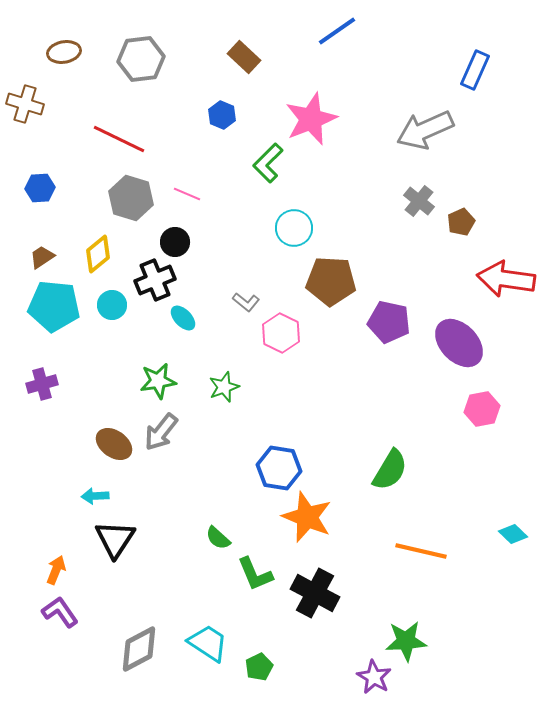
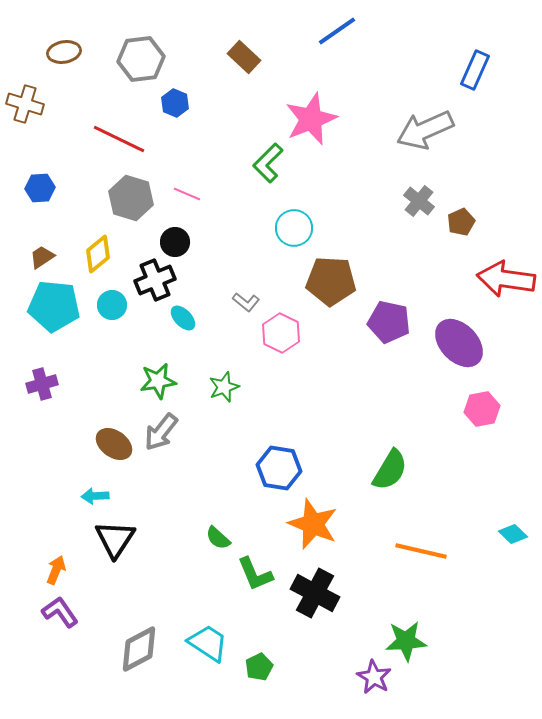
blue hexagon at (222, 115): moved 47 px left, 12 px up
orange star at (307, 517): moved 6 px right, 7 px down
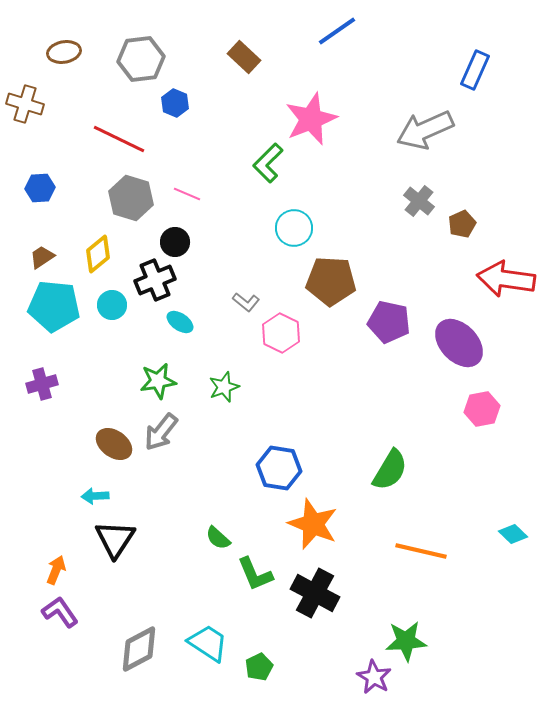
brown pentagon at (461, 222): moved 1 px right, 2 px down
cyan ellipse at (183, 318): moved 3 px left, 4 px down; rotated 12 degrees counterclockwise
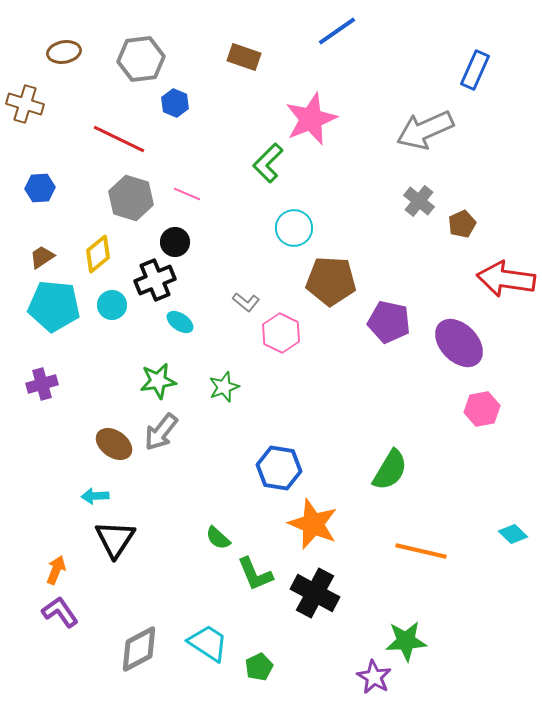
brown rectangle at (244, 57): rotated 24 degrees counterclockwise
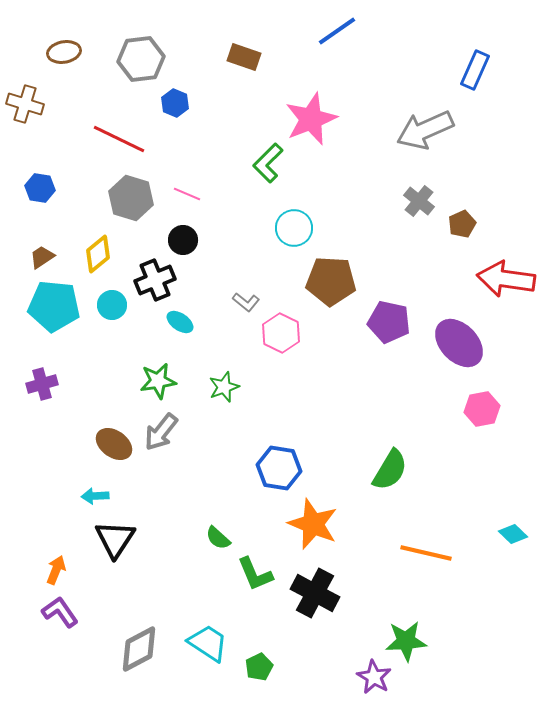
blue hexagon at (40, 188): rotated 12 degrees clockwise
black circle at (175, 242): moved 8 px right, 2 px up
orange line at (421, 551): moved 5 px right, 2 px down
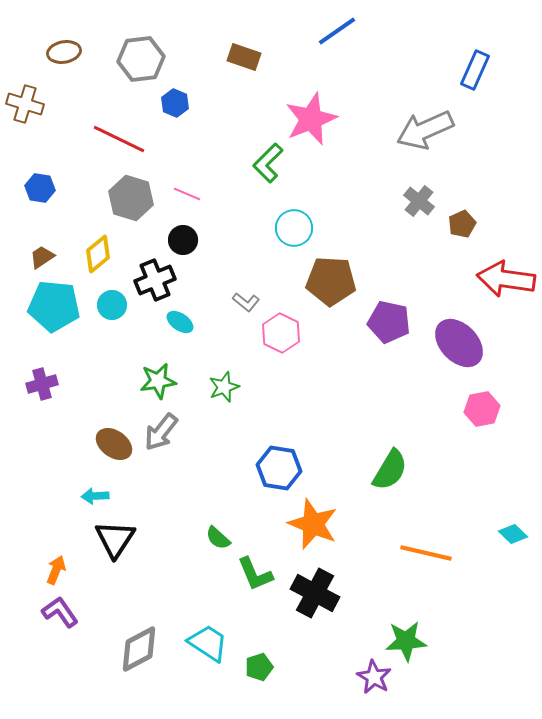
green pentagon at (259, 667): rotated 8 degrees clockwise
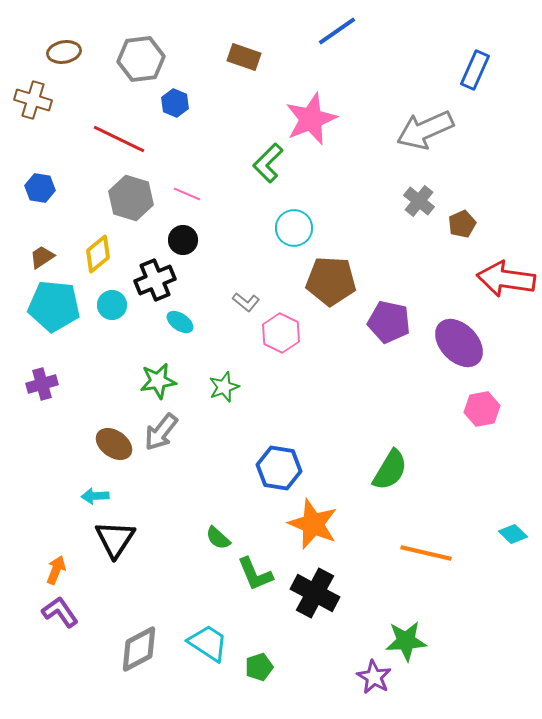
brown cross at (25, 104): moved 8 px right, 4 px up
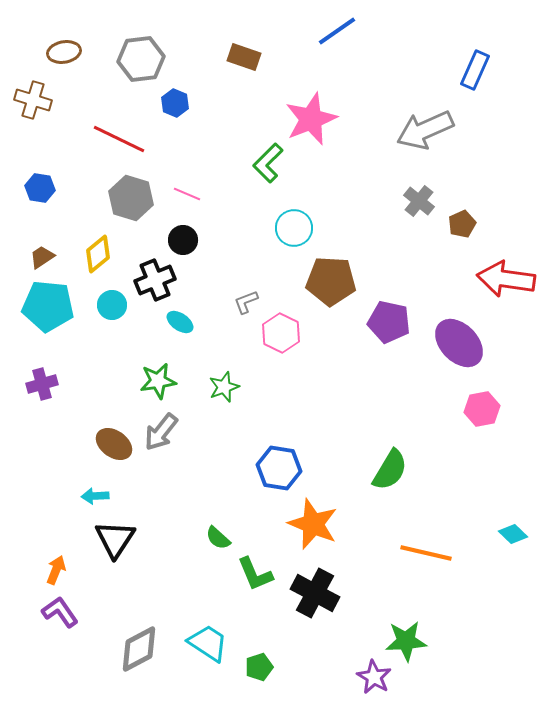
gray L-shape at (246, 302): rotated 120 degrees clockwise
cyan pentagon at (54, 306): moved 6 px left
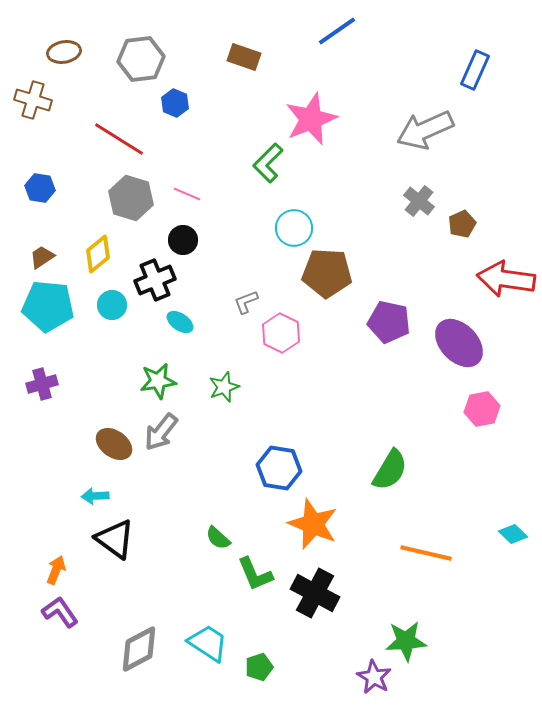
red line at (119, 139): rotated 6 degrees clockwise
brown pentagon at (331, 281): moved 4 px left, 8 px up
black triangle at (115, 539): rotated 27 degrees counterclockwise
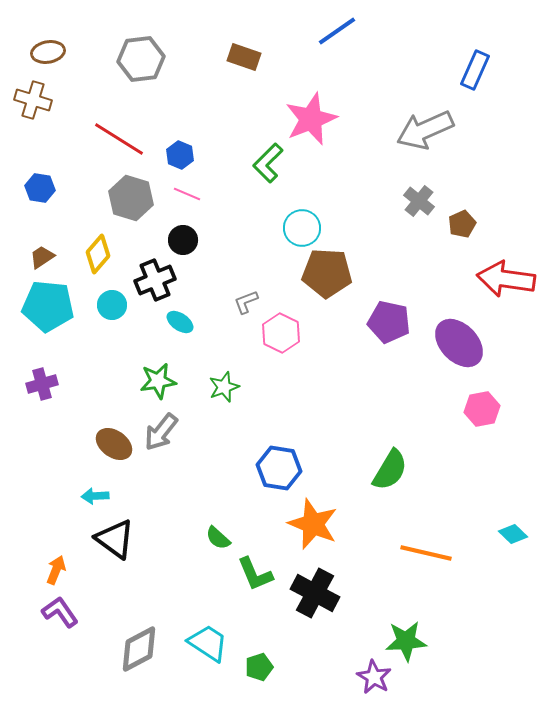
brown ellipse at (64, 52): moved 16 px left
blue hexagon at (175, 103): moved 5 px right, 52 px down
cyan circle at (294, 228): moved 8 px right
yellow diamond at (98, 254): rotated 9 degrees counterclockwise
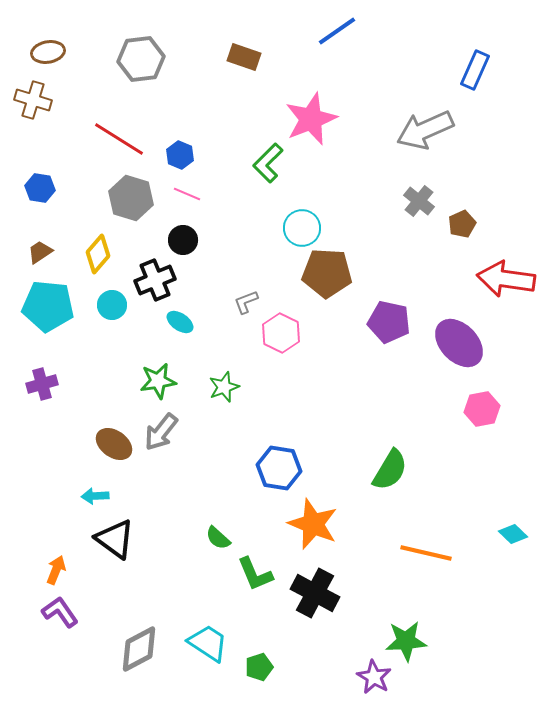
brown trapezoid at (42, 257): moved 2 px left, 5 px up
